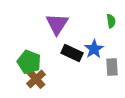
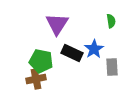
green pentagon: moved 12 px right, 1 px up; rotated 10 degrees counterclockwise
brown cross: rotated 30 degrees clockwise
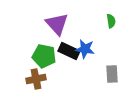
purple triangle: rotated 15 degrees counterclockwise
blue star: moved 9 px left; rotated 30 degrees counterclockwise
black rectangle: moved 3 px left, 2 px up
green pentagon: moved 3 px right, 5 px up
gray rectangle: moved 7 px down
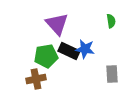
green pentagon: moved 2 px right; rotated 20 degrees counterclockwise
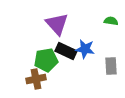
green semicircle: rotated 72 degrees counterclockwise
black rectangle: moved 3 px left
green pentagon: moved 4 px down
gray rectangle: moved 1 px left, 8 px up
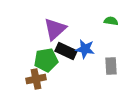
purple triangle: moved 2 px left, 5 px down; rotated 30 degrees clockwise
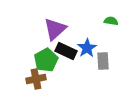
blue star: moved 2 px right, 1 px up; rotated 30 degrees clockwise
green pentagon: rotated 20 degrees counterclockwise
gray rectangle: moved 8 px left, 5 px up
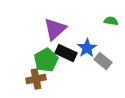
black rectangle: moved 2 px down
gray rectangle: rotated 48 degrees counterclockwise
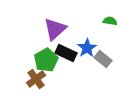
green semicircle: moved 1 px left
gray rectangle: moved 2 px up
brown cross: rotated 24 degrees counterclockwise
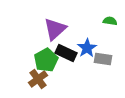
gray rectangle: rotated 30 degrees counterclockwise
brown cross: moved 2 px right
